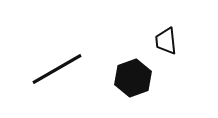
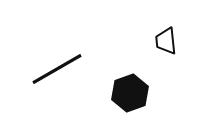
black hexagon: moved 3 px left, 15 px down
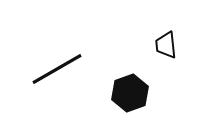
black trapezoid: moved 4 px down
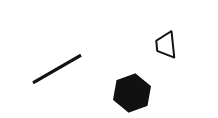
black hexagon: moved 2 px right
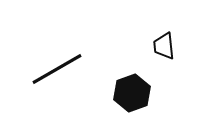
black trapezoid: moved 2 px left, 1 px down
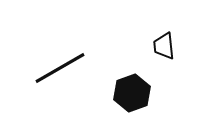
black line: moved 3 px right, 1 px up
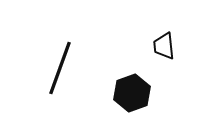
black line: rotated 40 degrees counterclockwise
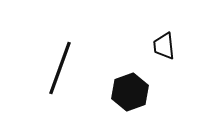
black hexagon: moved 2 px left, 1 px up
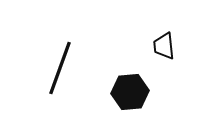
black hexagon: rotated 15 degrees clockwise
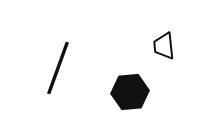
black line: moved 2 px left
